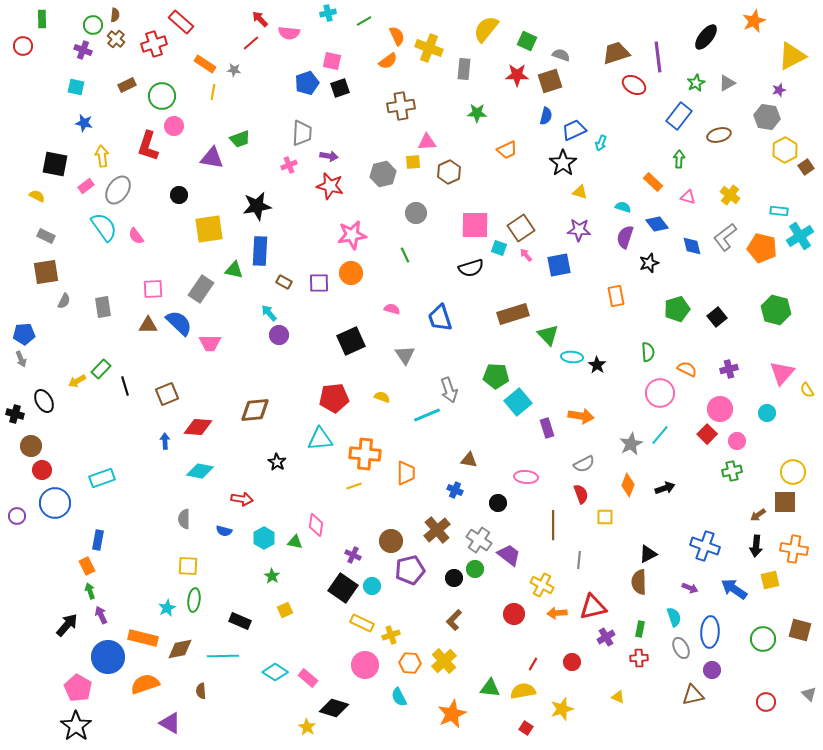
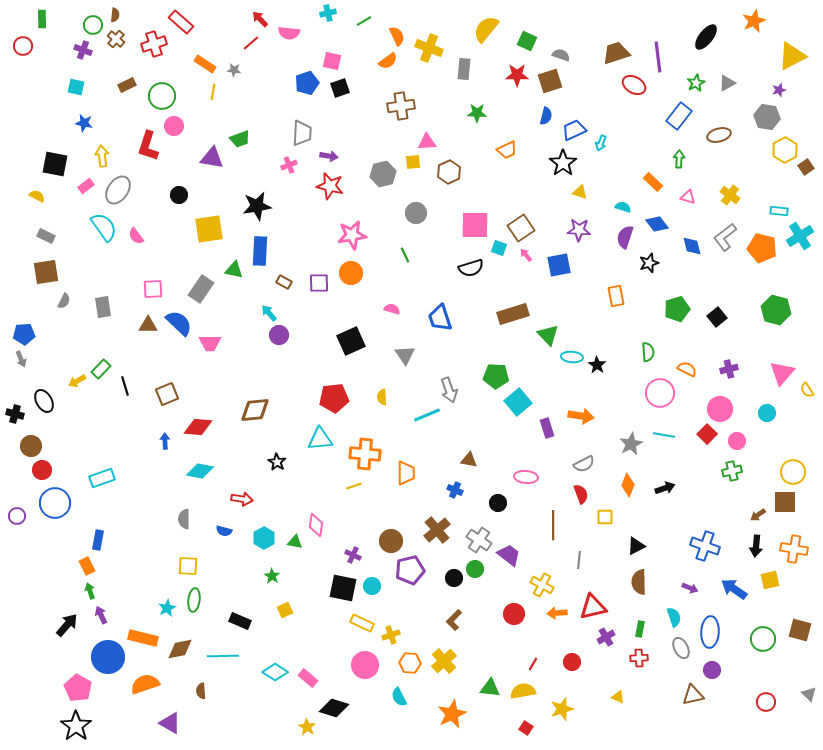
yellow semicircle at (382, 397): rotated 112 degrees counterclockwise
cyan line at (660, 435): moved 4 px right; rotated 60 degrees clockwise
black triangle at (648, 554): moved 12 px left, 8 px up
black square at (343, 588): rotated 24 degrees counterclockwise
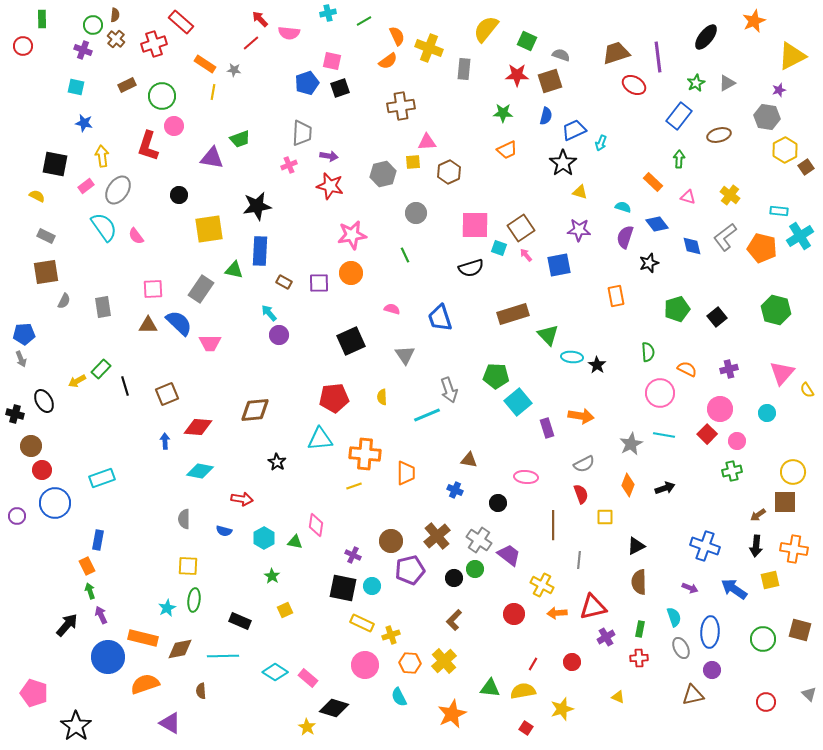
green star at (477, 113): moved 26 px right
brown cross at (437, 530): moved 6 px down
pink pentagon at (78, 688): moved 44 px left, 5 px down; rotated 12 degrees counterclockwise
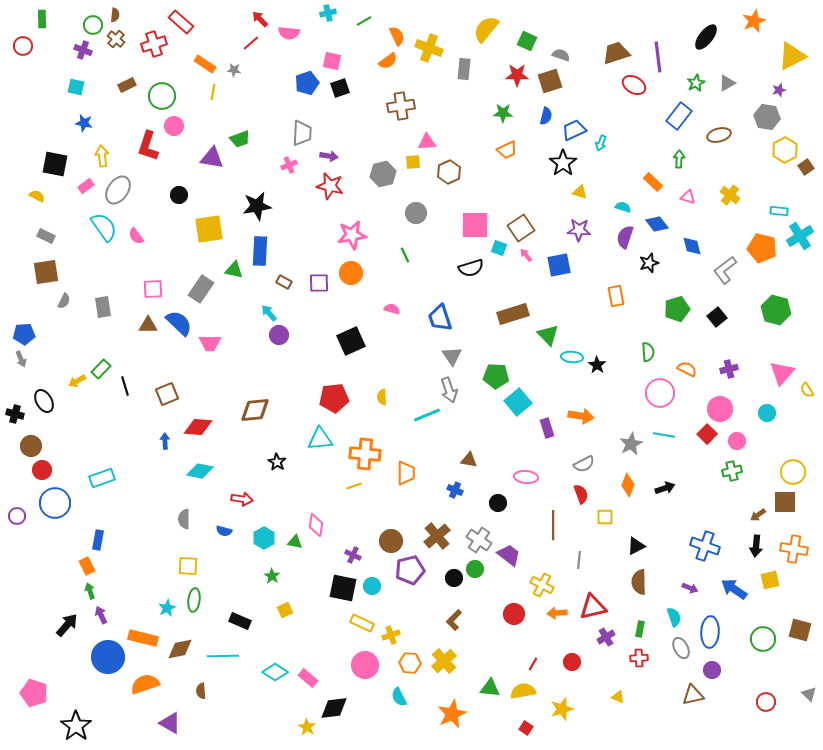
gray L-shape at (725, 237): moved 33 px down
gray triangle at (405, 355): moved 47 px right, 1 px down
black diamond at (334, 708): rotated 24 degrees counterclockwise
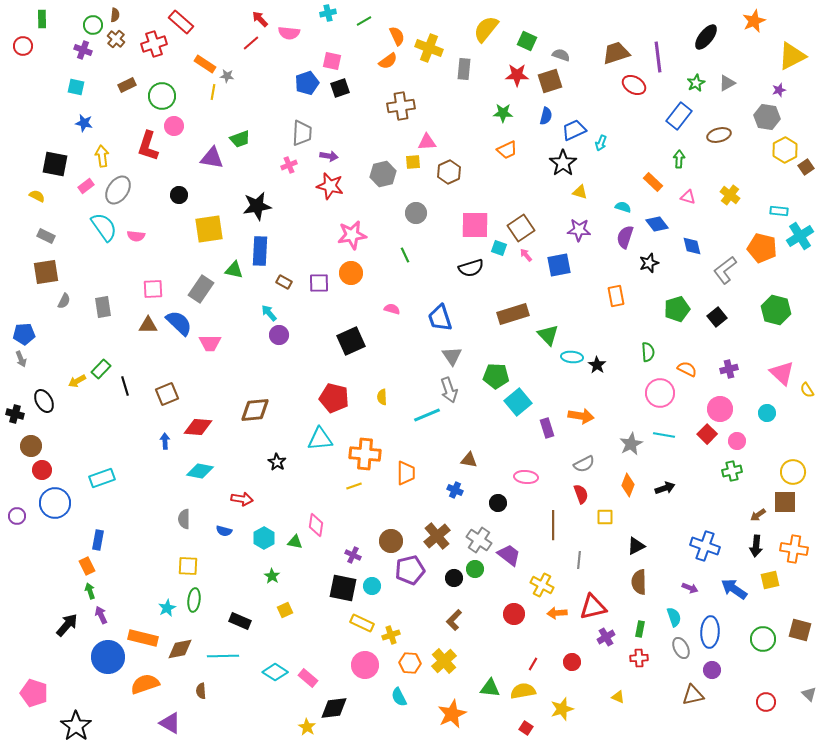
gray star at (234, 70): moved 7 px left, 6 px down
pink semicircle at (136, 236): rotated 48 degrees counterclockwise
pink triangle at (782, 373): rotated 28 degrees counterclockwise
red pentagon at (334, 398): rotated 20 degrees clockwise
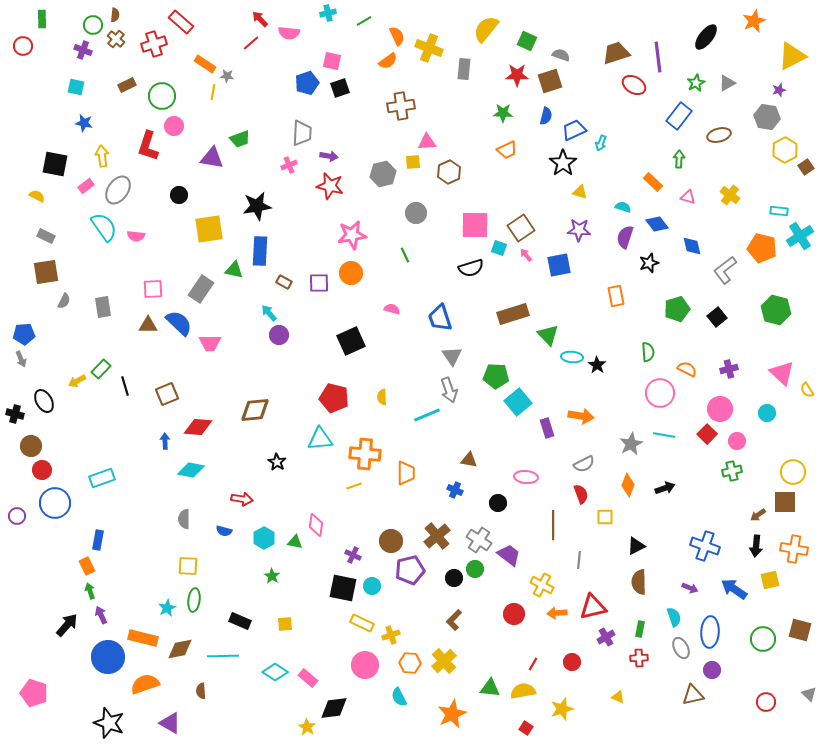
cyan diamond at (200, 471): moved 9 px left, 1 px up
yellow square at (285, 610): moved 14 px down; rotated 21 degrees clockwise
black star at (76, 726): moved 33 px right, 3 px up; rotated 16 degrees counterclockwise
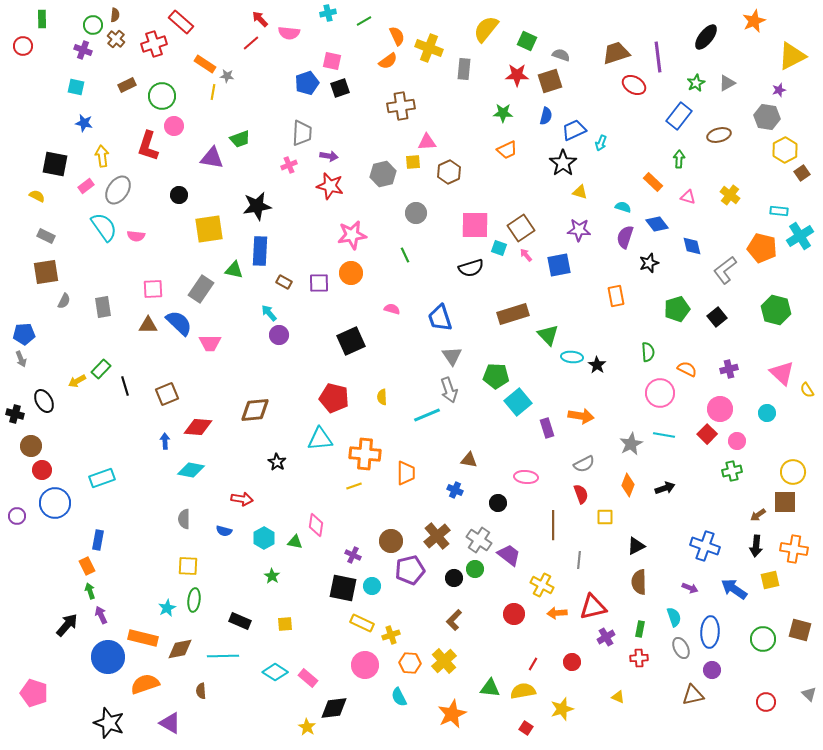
brown square at (806, 167): moved 4 px left, 6 px down
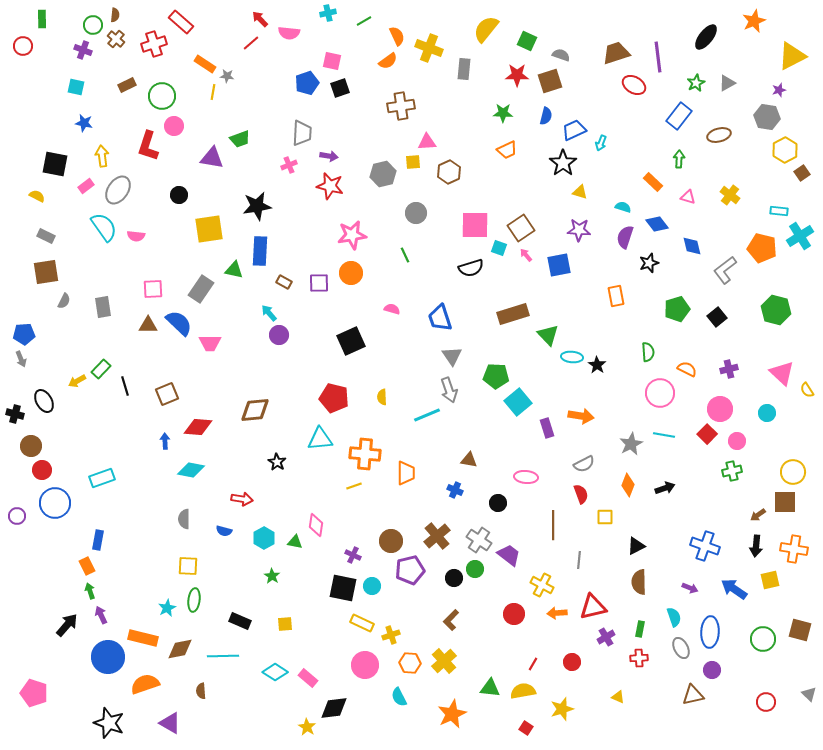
brown L-shape at (454, 620): moved 3 px left
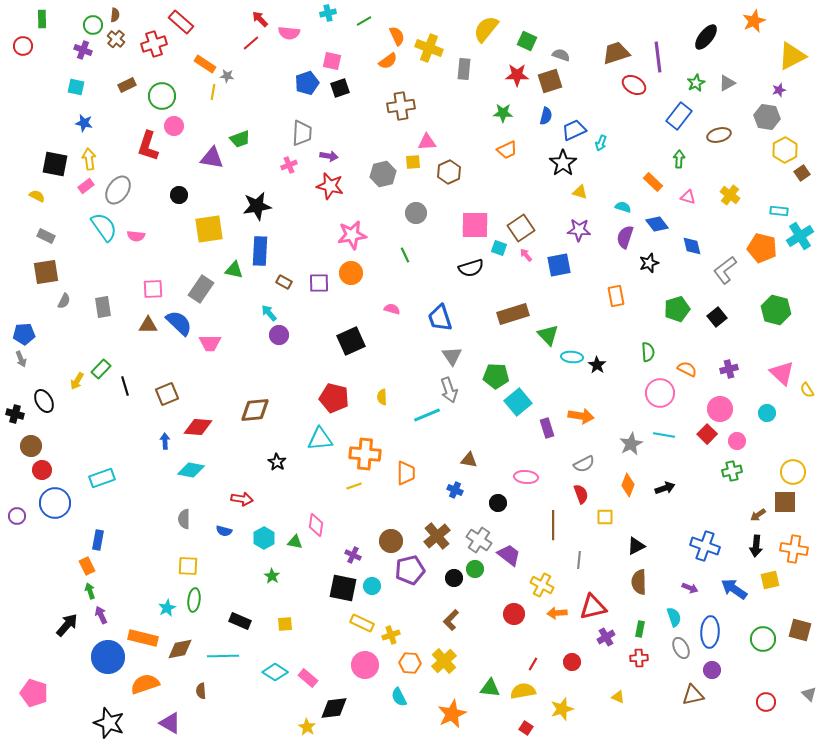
yellow arrow at (102, 156): moved 13 px left, 3 px down
yellow arrow at (77, 381): rotated 30 degrees counterclockwise
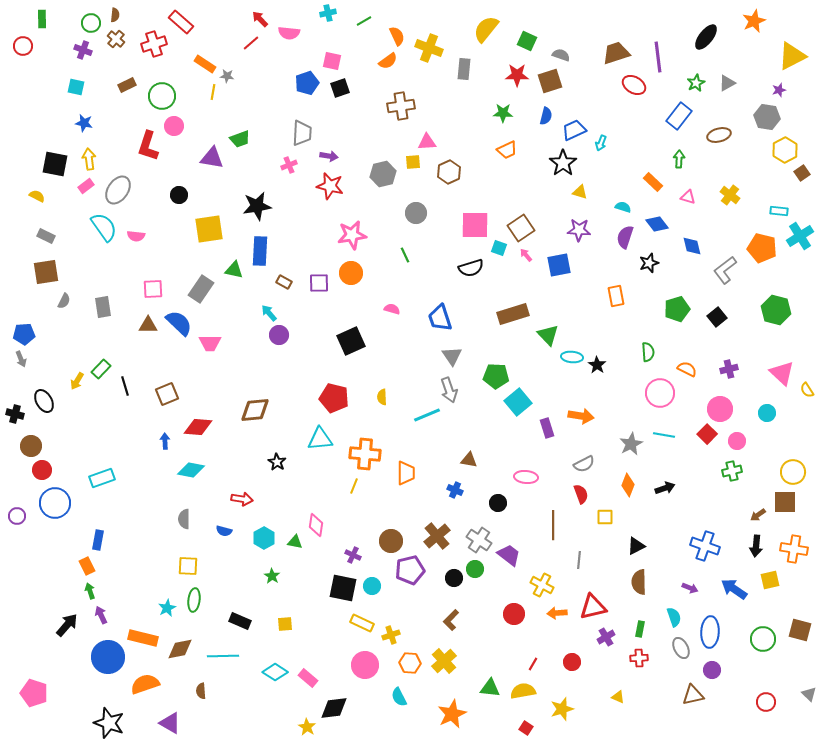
green circle at (93, 25): moved 2 px left, 2 px up
yellow line at (354, 486): rotated 49 degrees counterclockwise
